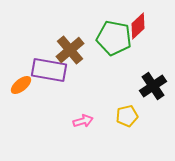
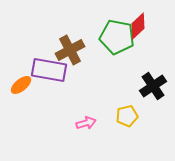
green pentagon: moved 3 px right, 1 px up
brown cross: rotated 12 degrees clockwise
pink arrow: moved 3 px right, 2 px down
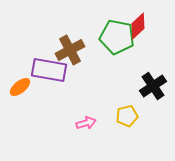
orange ellipse: moved 1 px left, 2 px down
